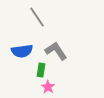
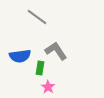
gray line: rotated 20 degrees counterclockwise
blue semicircle: moved 2 px left, 5 px down
green rectangle: moved 1 px left, 2 px up
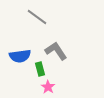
green rectangle: moved 1 px down; rotated 24 degrees counterclockwise
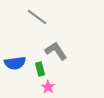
blue semicircle: moved 5 px left, 7 px down
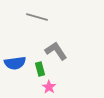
gray line: rotated 20 degrees counterclockwise
pink star: moved 1 px right
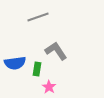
gray line: moved 1 px right; rotated 35 degrees counterclockwise
green rectangle: moved 3 px left; rotated 24 degrees clockwise
